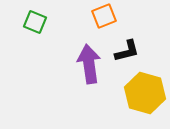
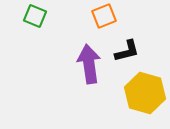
green square: moved 6 px up
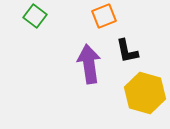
green square: rotated 15 degrees clockwise
black L-shape: rotated 92 degrees clockwise
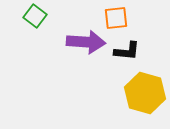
orange square: moved 12 px right, 2 px down; rotated 15 degrees clockwise
black L-shape: rotated 72 degrees counterclockwise
purple arrow: moved 3 px left, 22 px up; rotated 102 degrees clockwise
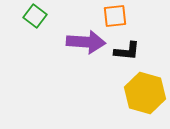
orange square: moved 1 px left, 2 px up
